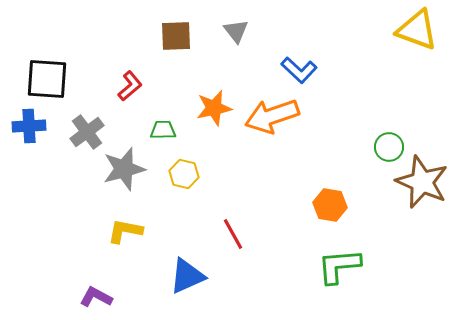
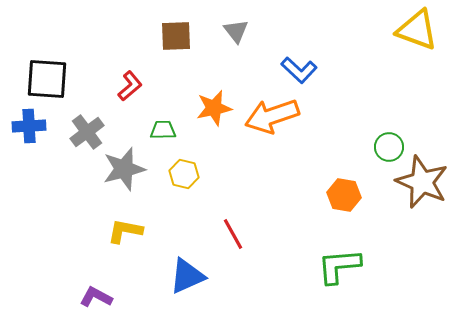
orange hexagon: moved 14 px right, 10 px up
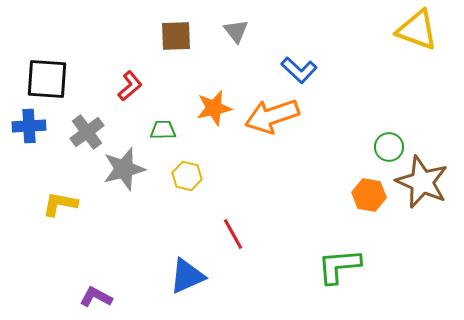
yellow hexagon: moved 3 px right, 2 px down
orange hexagon: moved 25 px right
yellow L-shape: moved 65 px left, 27 px up
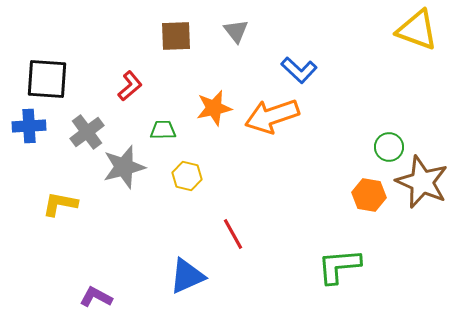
gray star: moved 2 px up
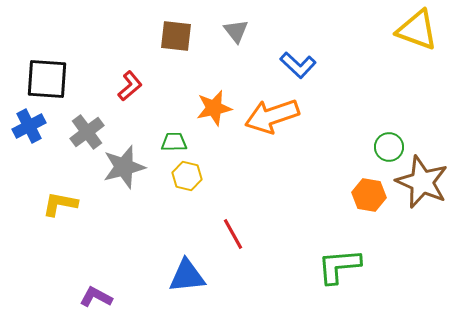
brown square: rotated 8 degrees clockwise
blue L-shape: moved 1 px left, 5 px up
blue cross: rotated 24 degrees counterclockwise
green trapezoid: moved 11 px right, 12 px down
blue triangle: rotated 18 degrees clockwise
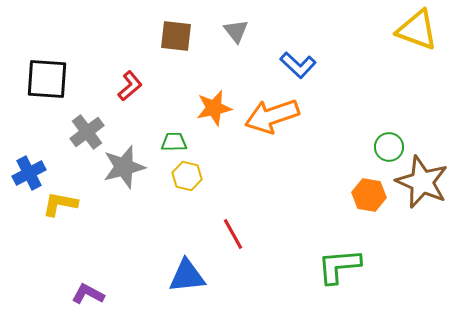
blue cross: moved 47 px down
purple L-shape: moved 8 px left, 3 px up
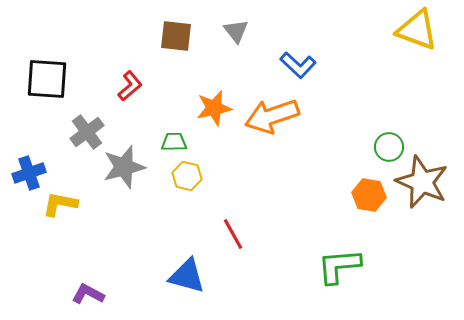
blue cross: rotated 8 degrees clockwise
blue triangle: rotated 21 degrees clockwise
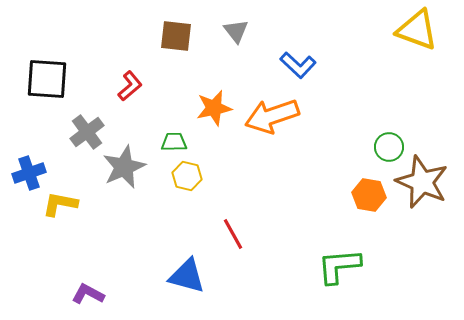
gray star: rotated 9 degrees counterclockwise
